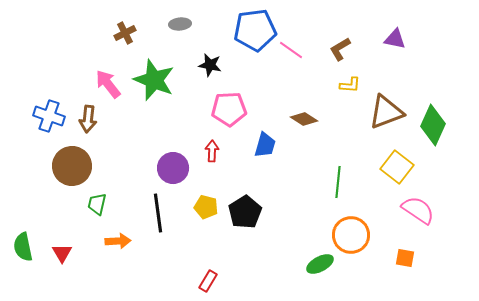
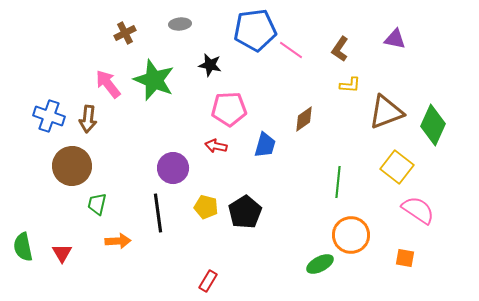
brown L-shape: rotated 25 degrees counterclockwise
brown diamond: rotated 68 degrees counterclockwise
red arrow: moved 4 px right, 5 px up; rotated 80 degrees counterclockwise
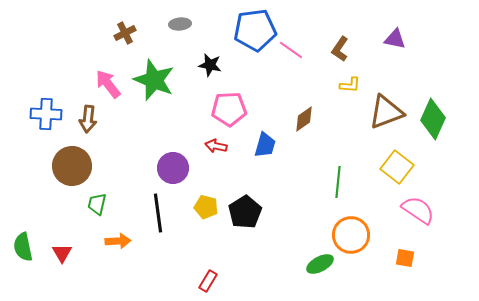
blue cross: moved 3 px left, 2 px up; rotated 16 degrees counterclockwise
green diamond: moved 6 px up
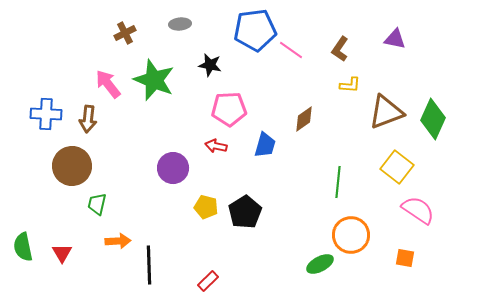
black line: moved 9 px left, 52 px down; rotated 6 degrees clockwise
red rectangle: rotated 15 degrees clockwise
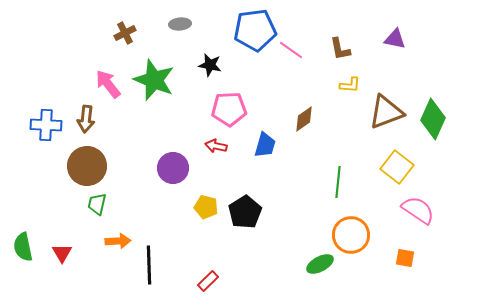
brown L-shape: rotated 45 degrees counterclockwise
blue cross: moved 11 px down
brown arrow: moved 2 px left
brown circle: moved 15 px right
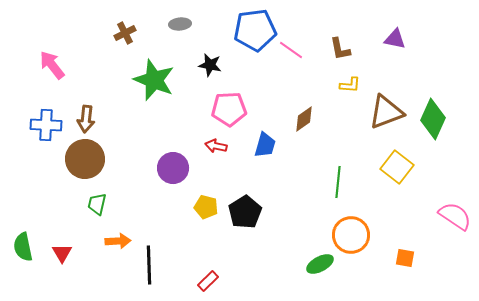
pink arrow: moved 56 px left, 19 px up
brown circle: moved 2 px left, 7 px up
pink semicircle: moved 37 px right, 6 px down
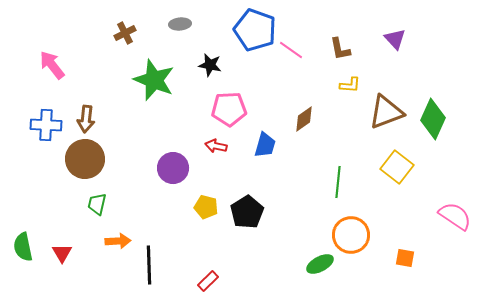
blue pentagon: rotated 27 degrees clockwise
purple triangle: rotated 35 degrees clockwise
black pentagon: moved 2 px right
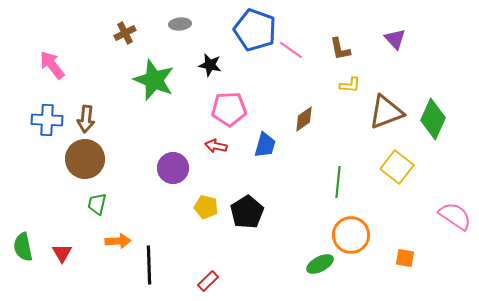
blue cross: moved 1 px right, 5 px up
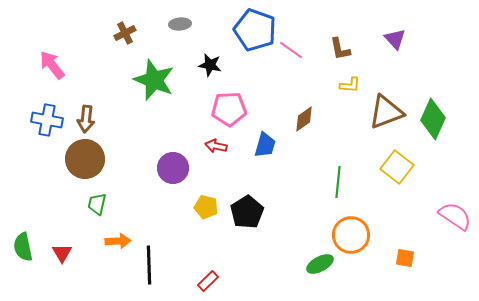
blue cross: rotated 8 degrees clockwise
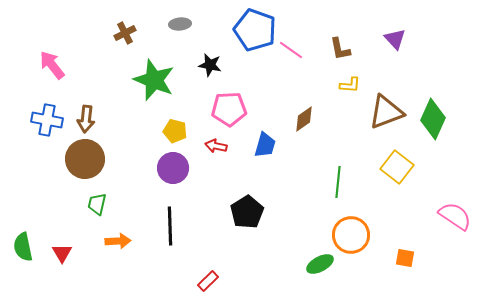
yellow pentagon: moved 31 px left, 76 px up
black line: moved 21 px right, 39 px up
